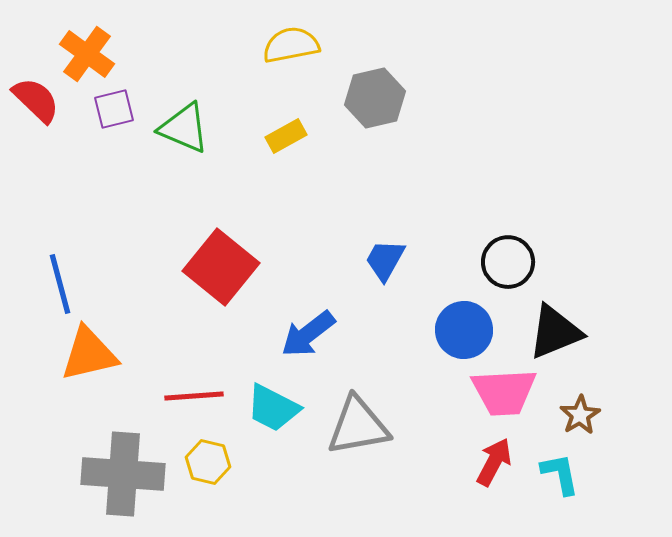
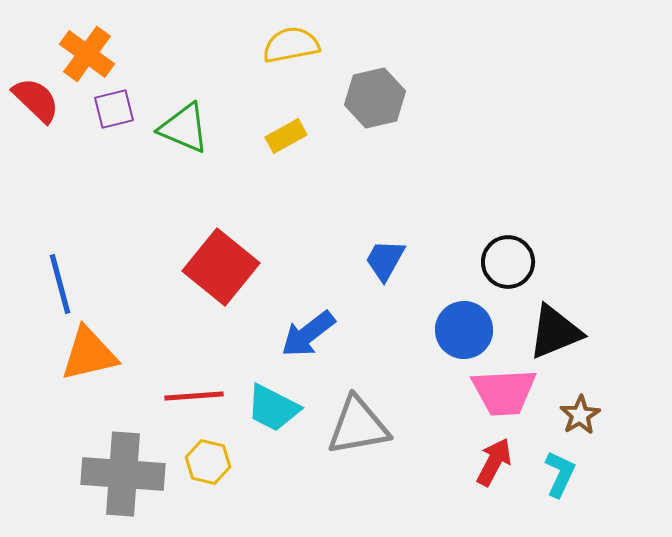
cyan L-shape: rotated 36 degrees clockwise
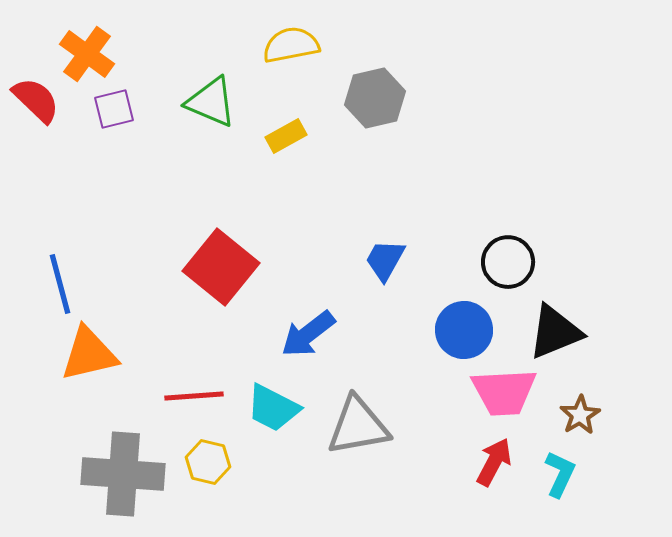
green triangle: moved 27 px right, 26 px up
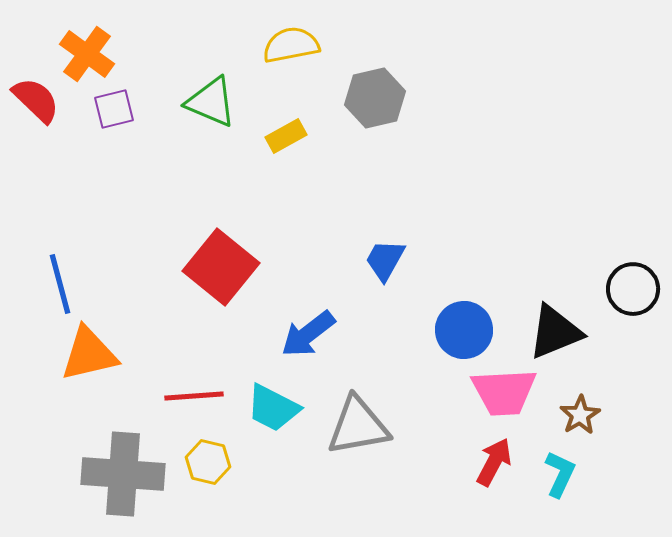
black circle: moved 125 px right, 27 px down
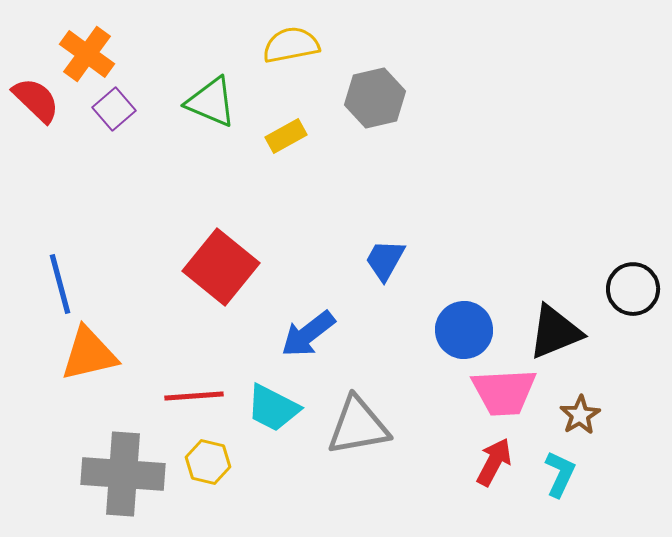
purple square: rotated 27 degrees counterclockwise
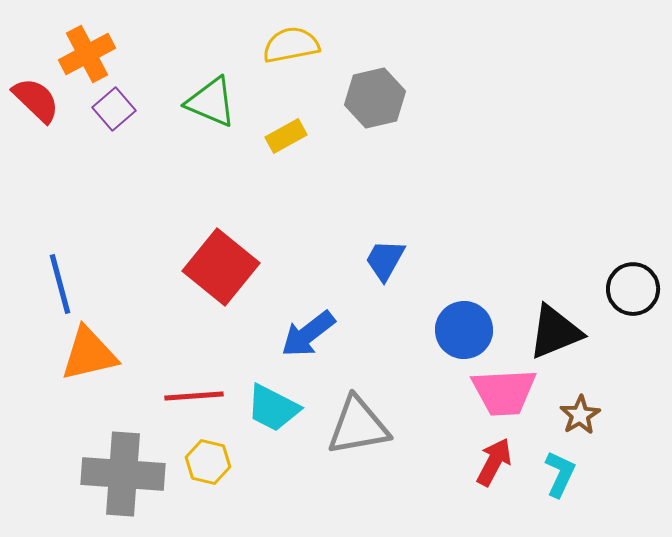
orange cross: rotated 26 degrees clockwise
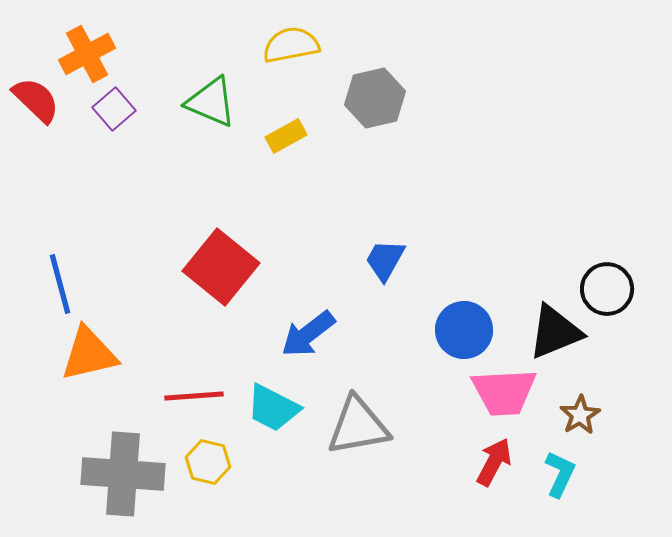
black circle: moved 26 px left
